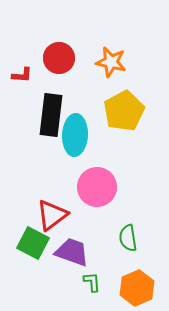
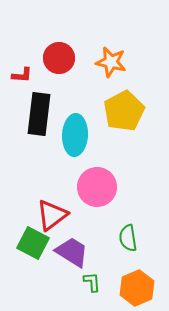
black rectangle: moved 12 px left, 1 px up
purple trapezoid: rotated 12 degrees clockwise
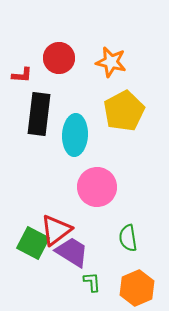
red triangle: moved 4 px right, 15 px down
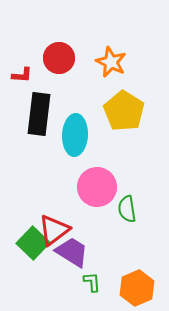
orange star: rotated 12 degrees clockwise
yellow pentagon: rotated 12 degrees counterclockwise
red triangle: moved 2 px left
green semicircle: moved 1 px left, 29 px up
green square: rotated 16 degrees clockwise
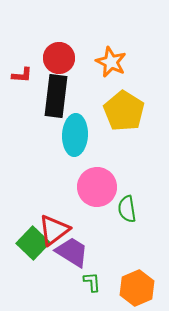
black rectangle: moved 17 px right, 18 px up
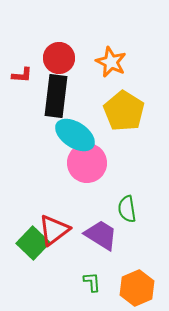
cyan ellipse: rotated 60 degrees counterclockwise
pink circle: moved 10 px left, 24 px up
purple trapezoid: moved 29 px right, 17 px up
